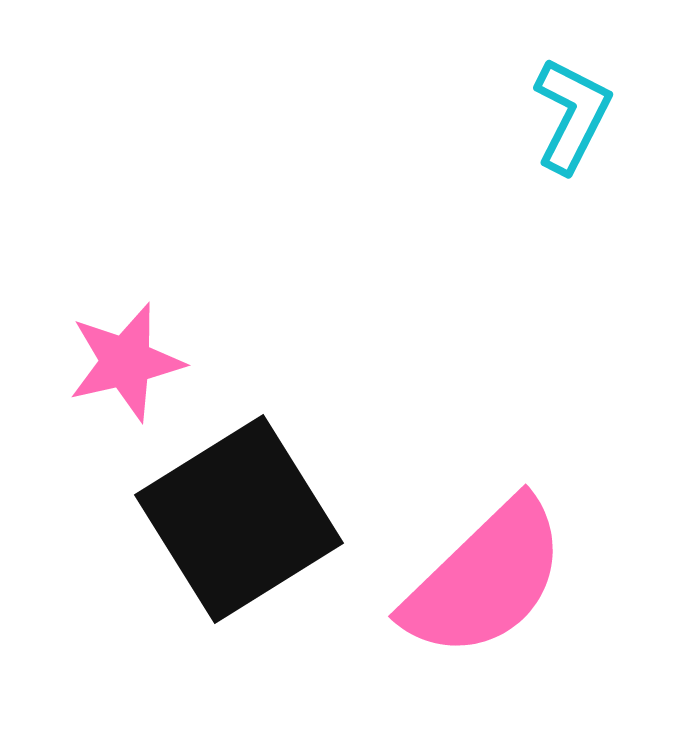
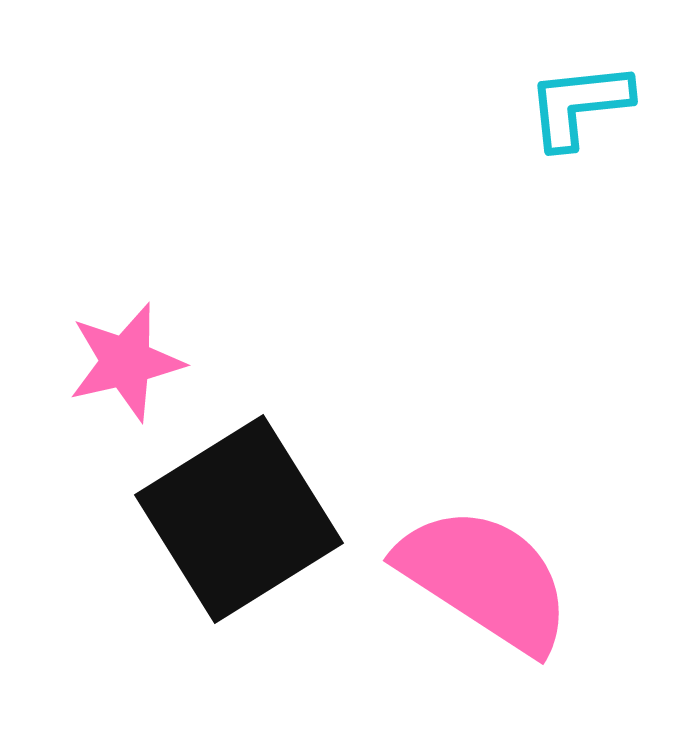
cyan L-shape: moved 7 px right, 10 px up; rotated 123 degrees counterclockwise
pink semicircle: rotated 103 degrees counterclockwise
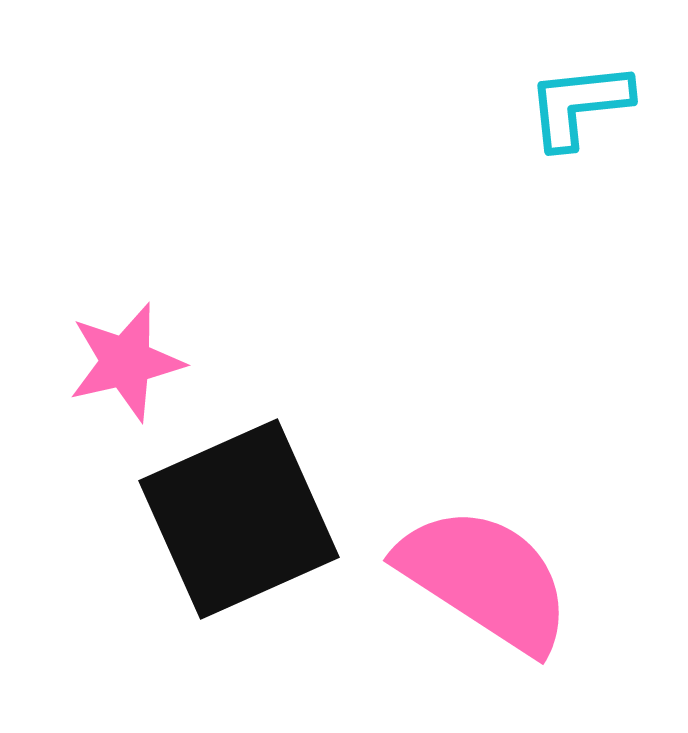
black square: rotated 8 degrees clockwise
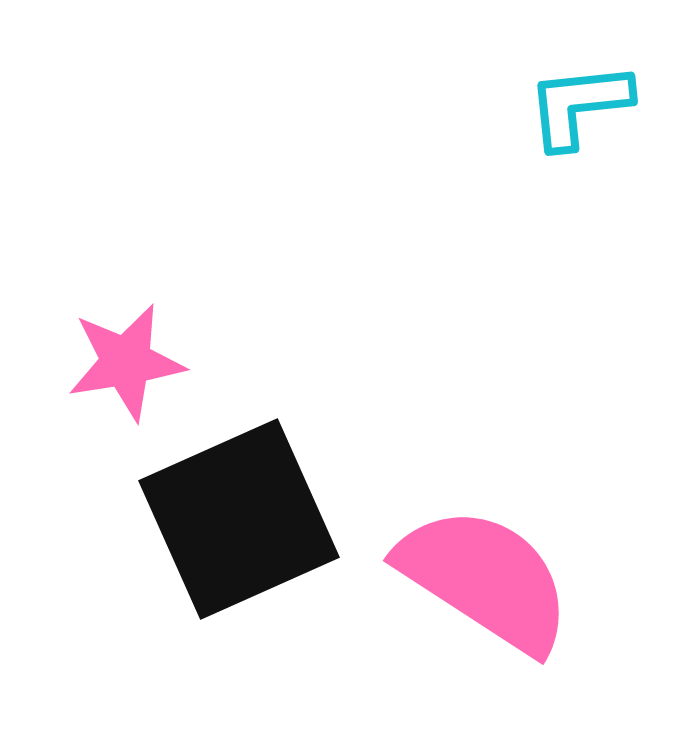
pink star: rotated 4 degrees clockwise
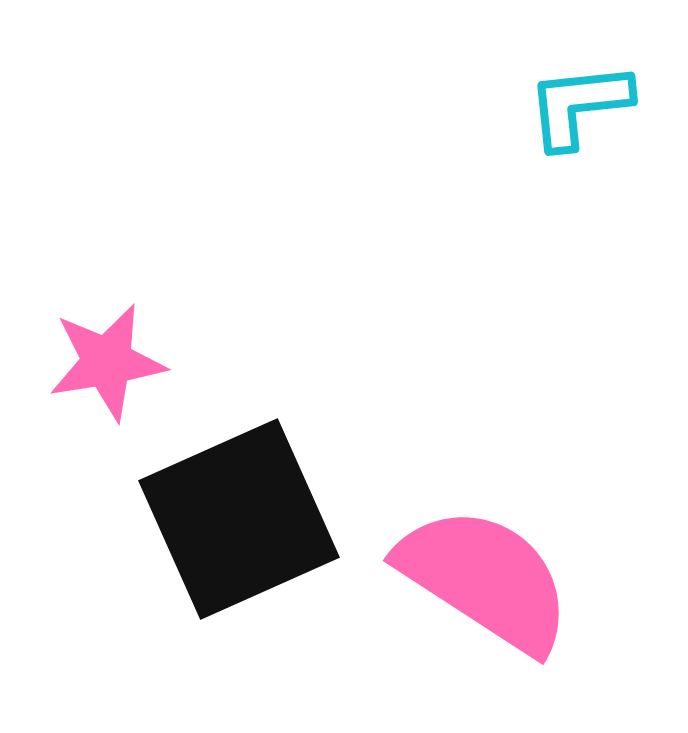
pink star: moved 19 px left
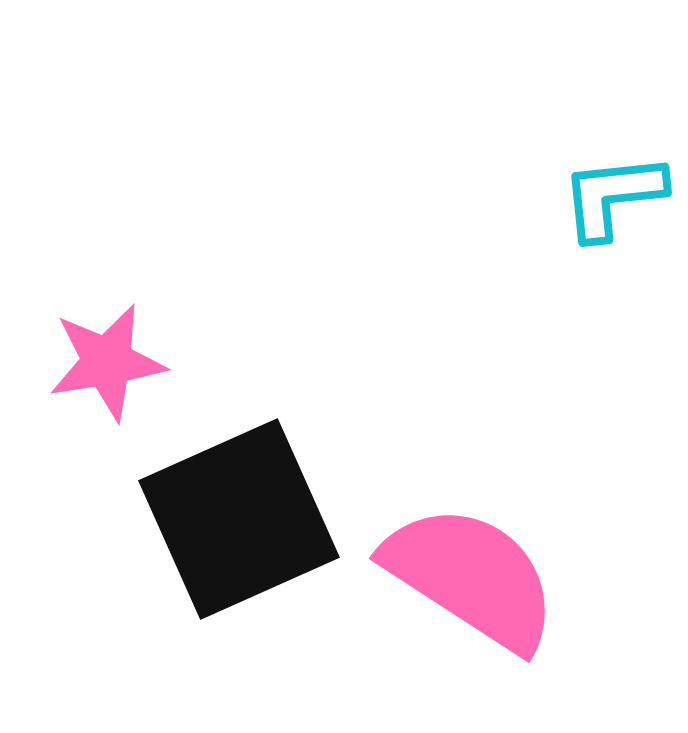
cyan L-shape: moved 34 px right, 91 px down
pink semicircle: moved 14 px left, 2 px up
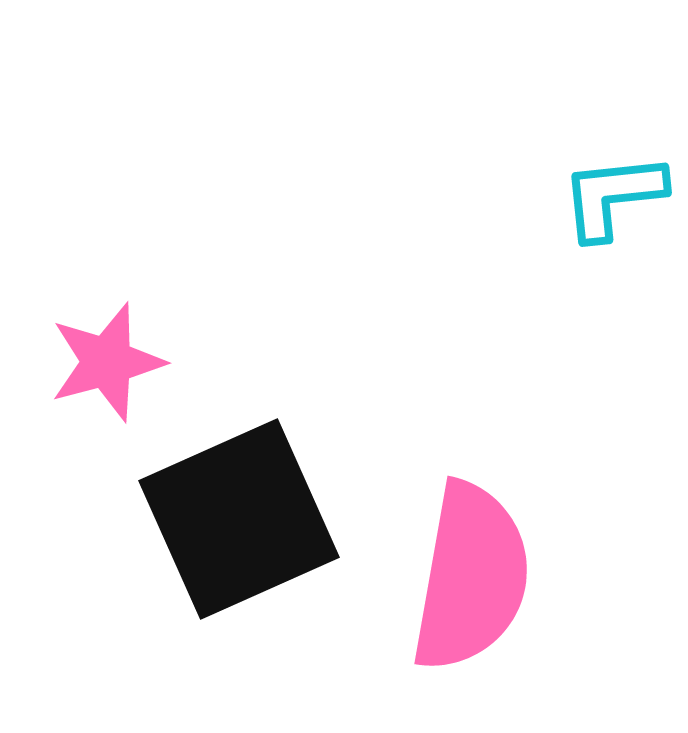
pink star: rotated 6 degrees counterclockwise
pink semicircle: rotated 67 degrees clockwise
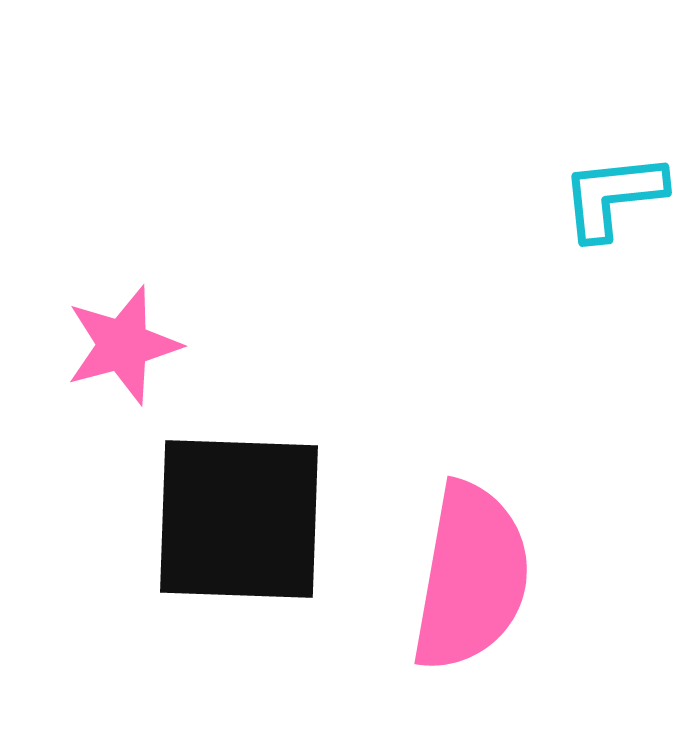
pink star: moved 16 px right, 17 px up
black square: rotated 26 degrees clockwise
